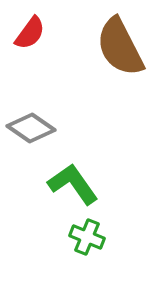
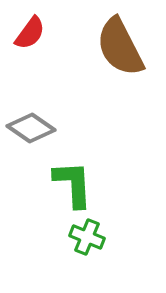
green L-shape: rotated 32 degrees clockwise
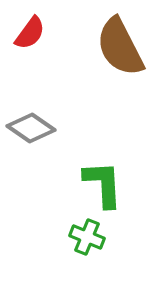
green L-shape: moved 30 px right
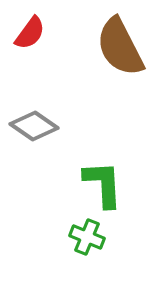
gray diamond: moved 3 px right, 2 px up
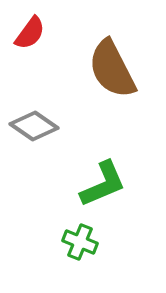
brown semicircle: moved 8 px left, 22 px down
green L-shape: rotated 70 degrees clockwise
green cross: moved 7 px left, 5 px down
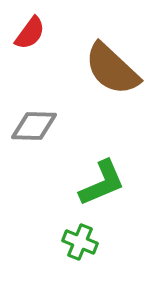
brown semicircle: rotated 20 degrees counterclockwise
gray diamond: rotated 33 degrees counterclockwise
green L-shape: moved 1 px left, 1 px up
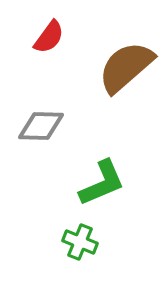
red semicircle: moved 19 px right, 4 px down
brown semicircle: moved 14 px right, 2 px up; rotated 96 degrees clockwise
gray diamond: moved 7 px right
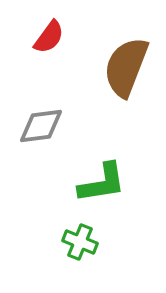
brown semicircle: rotated 28 degrees counterclockwise
gray diamond: rotated 9 degrees counterclockwise
green L-shape: rotated 14 degrees clockwise
